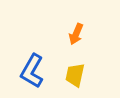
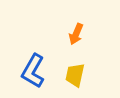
blue L-shape: moved 1 px right
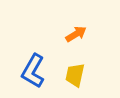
orange arrow: rotated 145 degrees counterclockwise
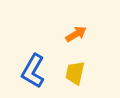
yellow trapezoid: moved 2 px up
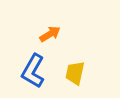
orange arrow: moved 26 px left
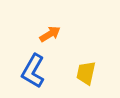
yellow trapezoid: moved 11 px right
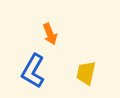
orange arrow: rotated 100 degrees clockwise
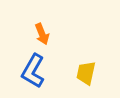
orange arrow: moved 8 px left
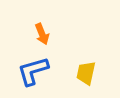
blue L-shape: rotated 44 degrees clockwise
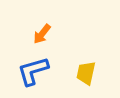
orange arrow: rotated 60 degrees clockwise
